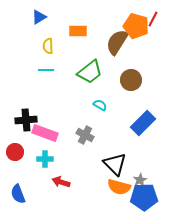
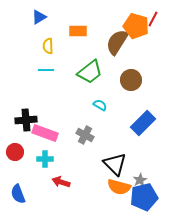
blue pentagon: rotated 12 degrees counterclockwise
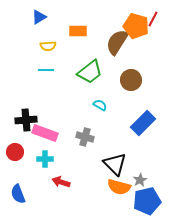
yellow semicircle: rotated 91 degrees counterclockwise
gray cross: moved 2 px down; rotated 12 degrees counterclockwise
blue pentagon: moved 3 px right, 4 px down
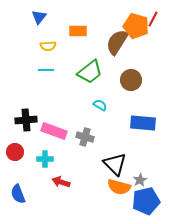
blue triangle: rotated 21 degrees counterclockwise
blue rectangle: rotated 50 degrees clockwise
pink rectangle: moved 9 px right, 2 px up
blue pentagon: moved 1 px left
